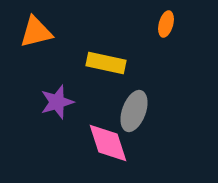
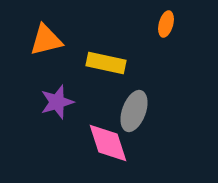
orange triangle: moved 10 px right, 8 px down
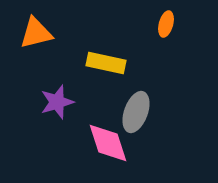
orange triangle: moved 10 px left, 7 px up
gray ellipse: moved 2 px right, 1 px down
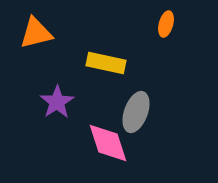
purple star: rotated 16 degrees counterclockwise
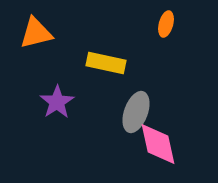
pink diamond: moved 50 px right, 1 px down; rotated 6 degrees clockwise
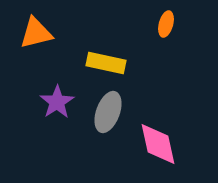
gray ellipse: moved 28 px left
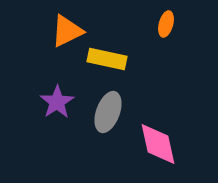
orange triangle: moved 31 px right, 2 px up; rotated 12 degrees counterclockwise
yellow rectangle: moved 1 px right, 4 px up
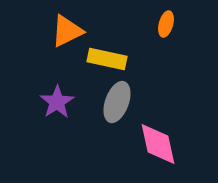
gray ellipse: moved 9 px right, 10 px up
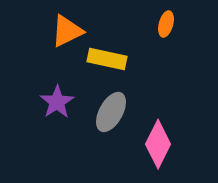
gray ellipse: moved 6 px left, 10 px down; rotated 9 degrees clockwise
pink diamond: rotated 39 degrees clockwise
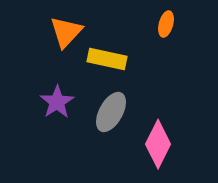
orange triangle: moved 1 px left, 1 px down; rotated 21 degrees counterclockwise
